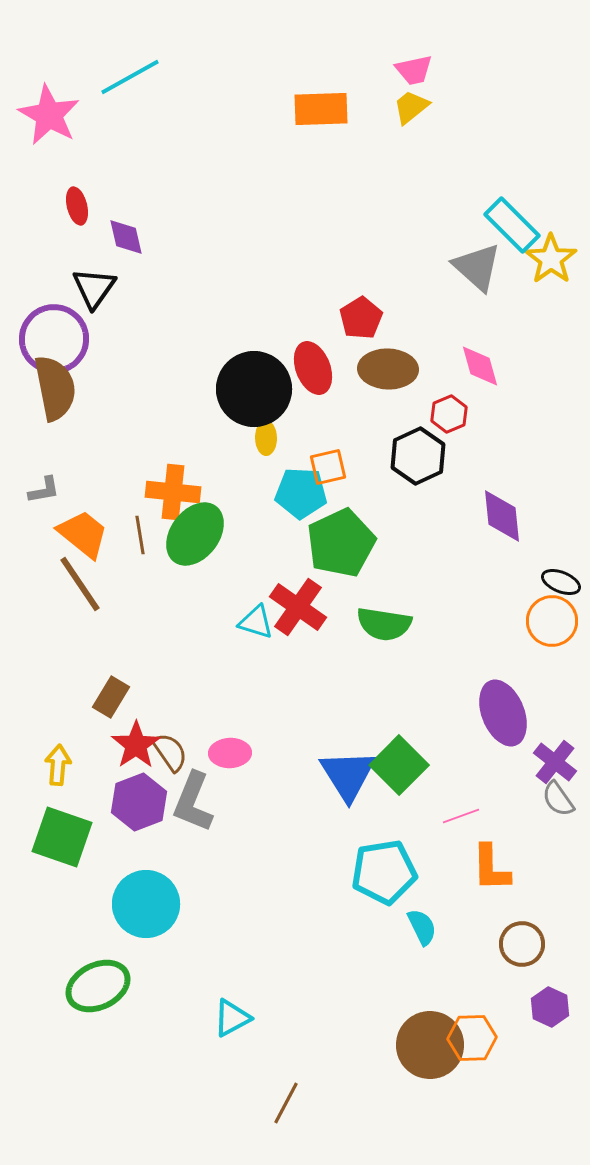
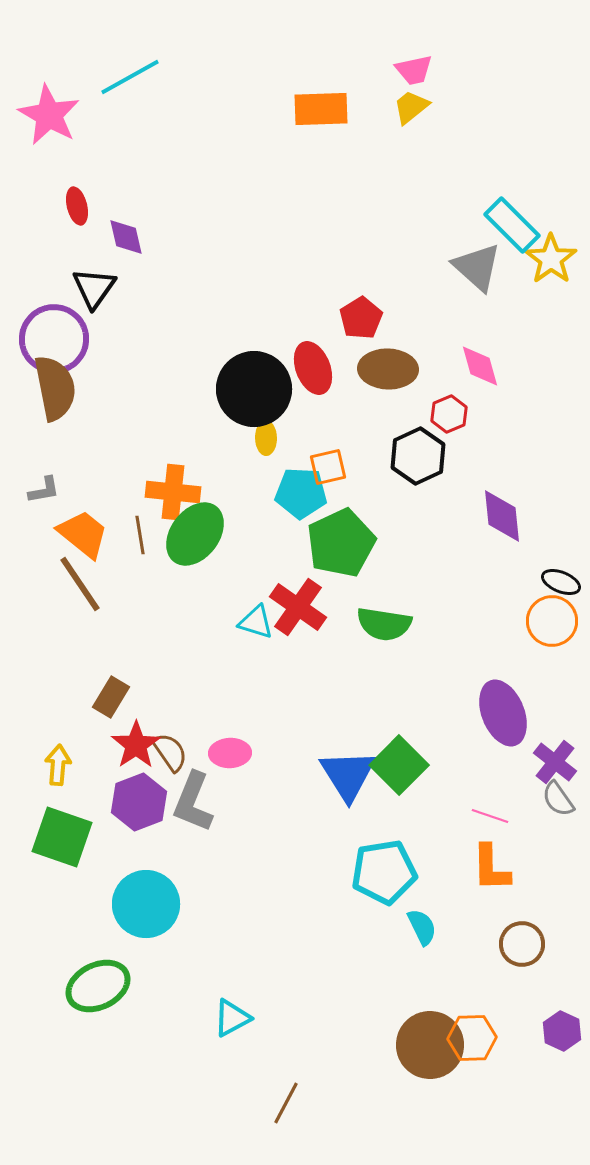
pink line at (461, 816): moved 29 px right; rotated 39 degrees clockwise
purple hexagon at (550, 1007): moved 12 px right, 24 px down
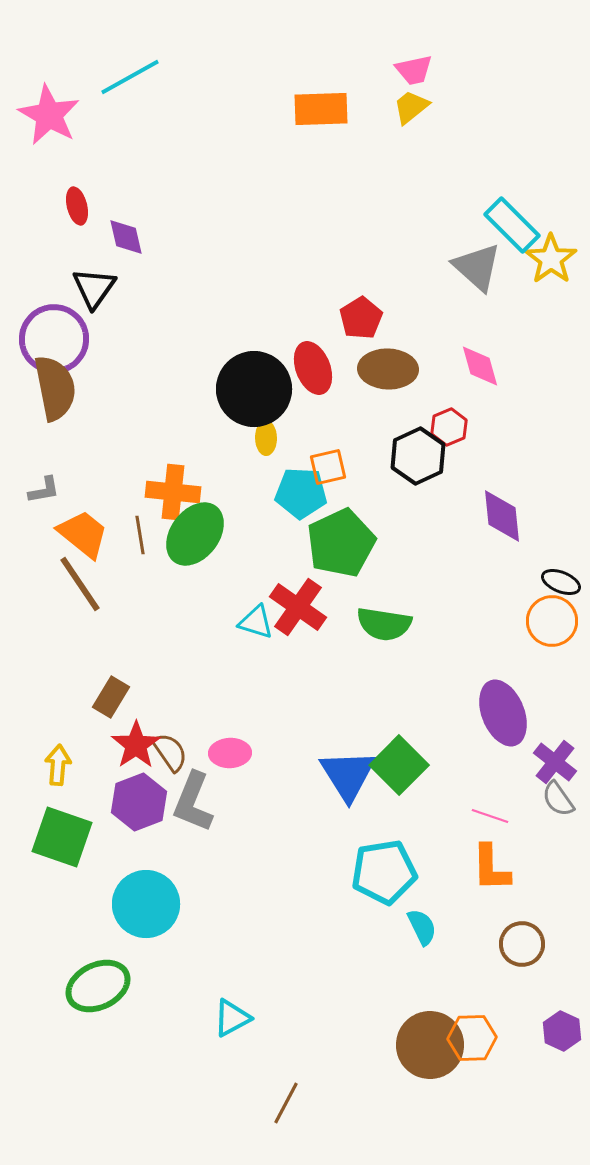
red hexagon at (449, 414): moved 13 px down
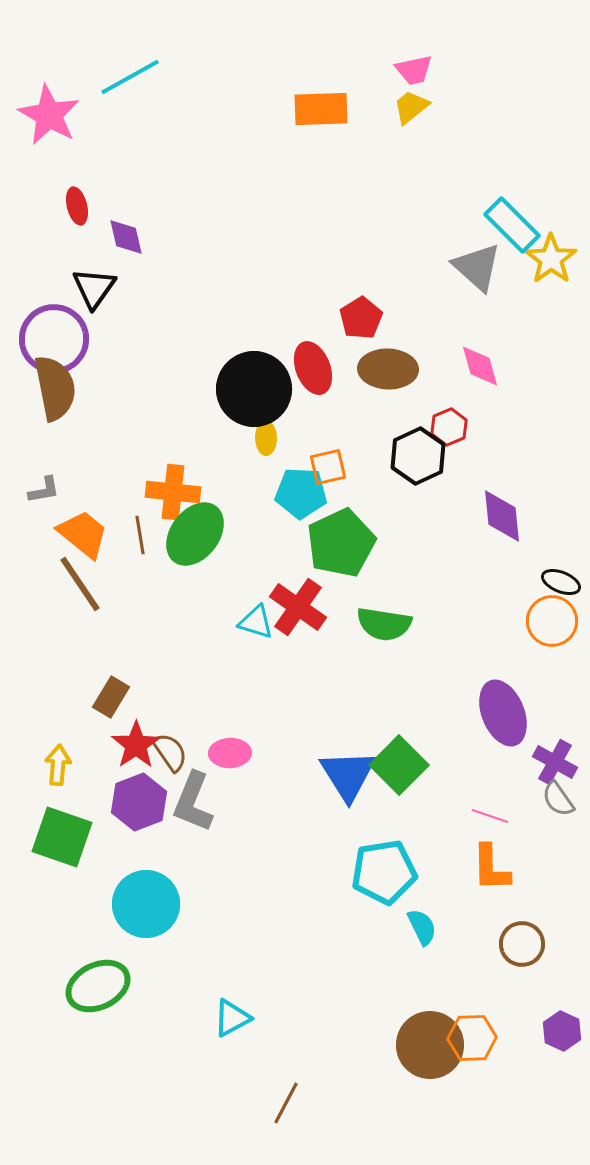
purple cross at (555, 762): rotated 9 degrees counterclockwise
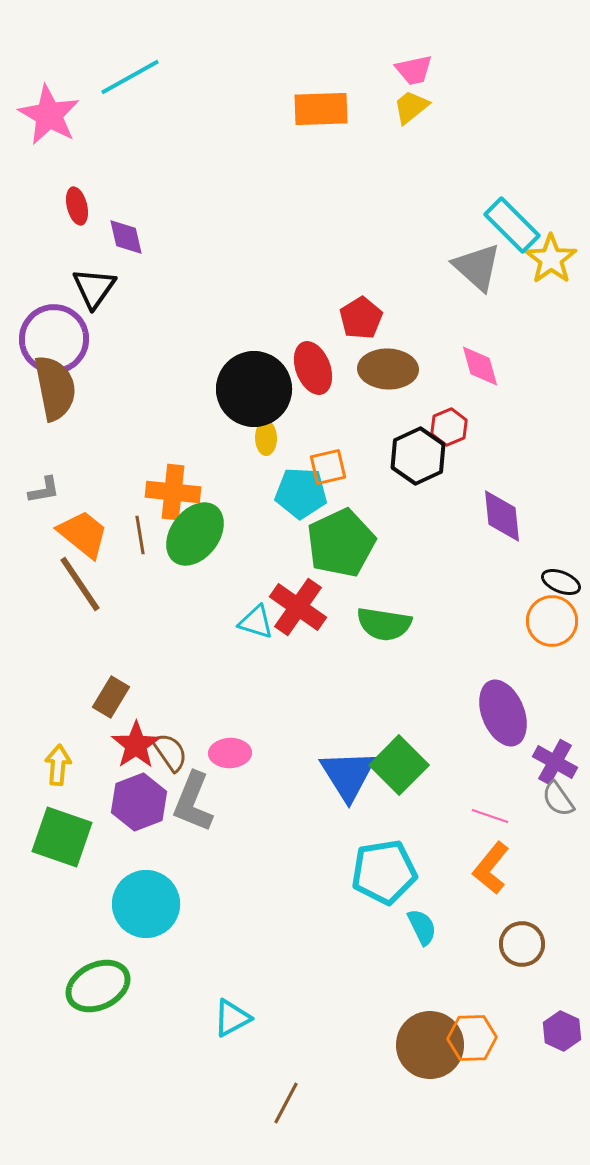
orange L-shape at (491, 868): rotated 40 degrees clockwise
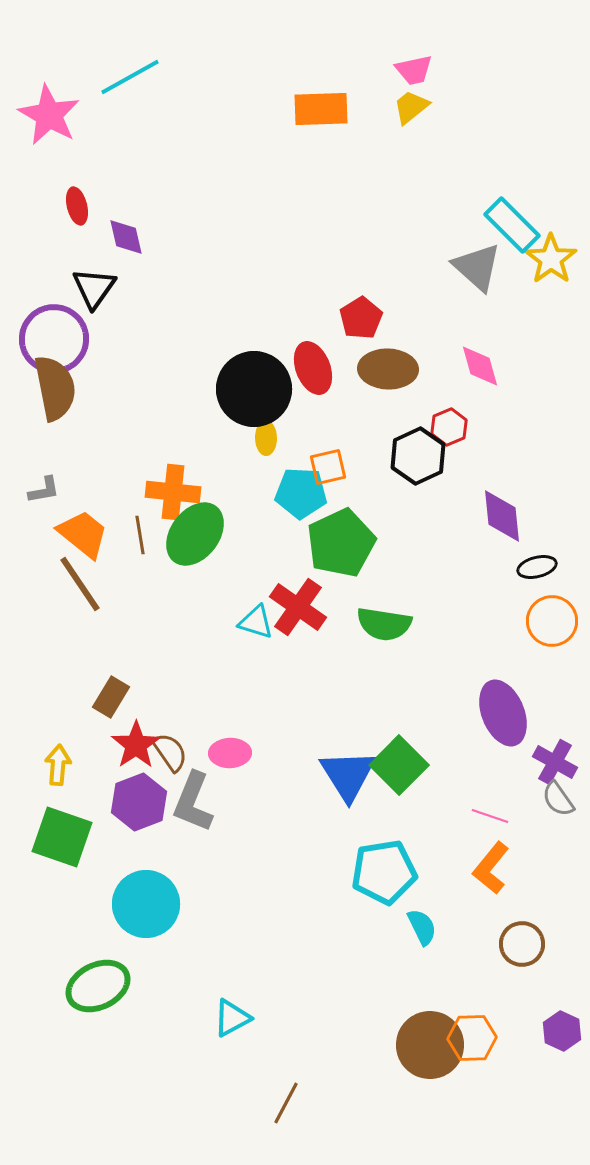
black ellipse at (561, 582): moved 24 px left, 15 px up; rotated 36 degrees counterclockwise
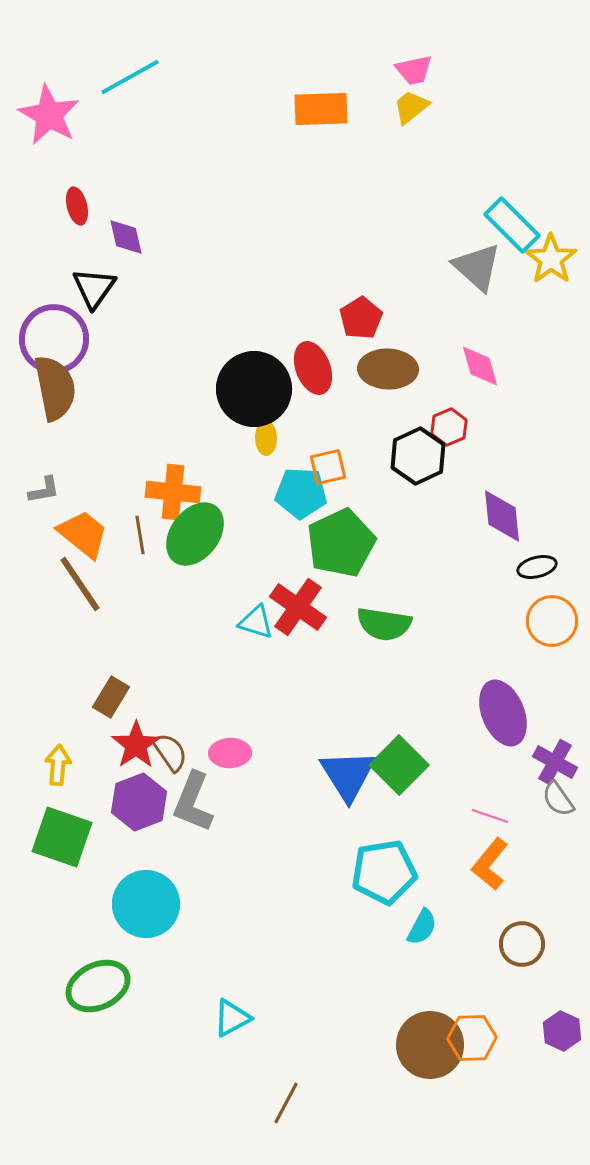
orange L-shape at (491, 868): moved 1 px left, 4 px up
cyan semicircle at (422, 927): rotated 54 degrees clockwise
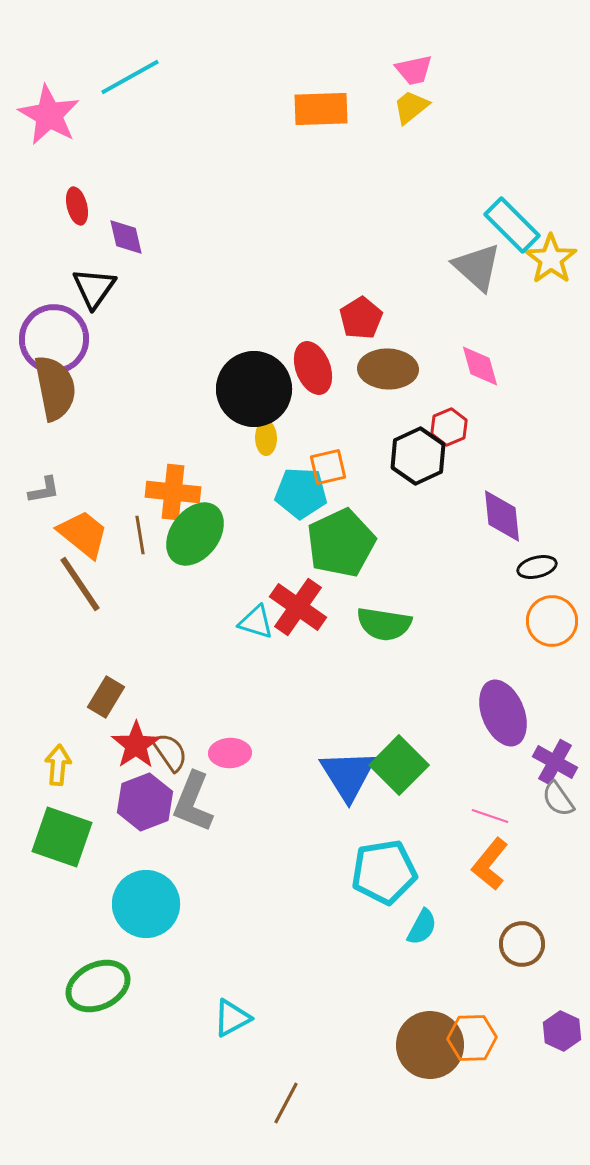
brown rectangle at (111, 697): moved 5 px left
purple hexagon at (139, 802): moved 6 px right
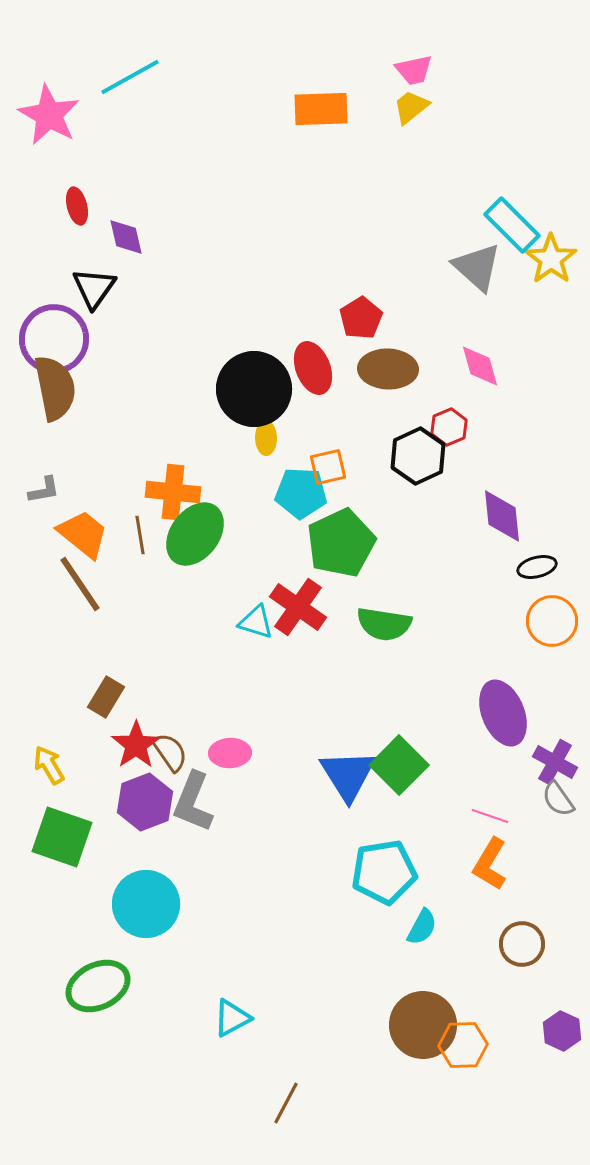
yellow arrow at (58, 765): moved 9 px left; rotated 36 degrees counterclockwise
orange L-shape at (490, 864): rotated 8 degrees counterclockwise
orange hexagon at (472, 1038): moved 9 px left, 7 px down
brown circle at (430, 1045): moved 7 px left, 20 px up
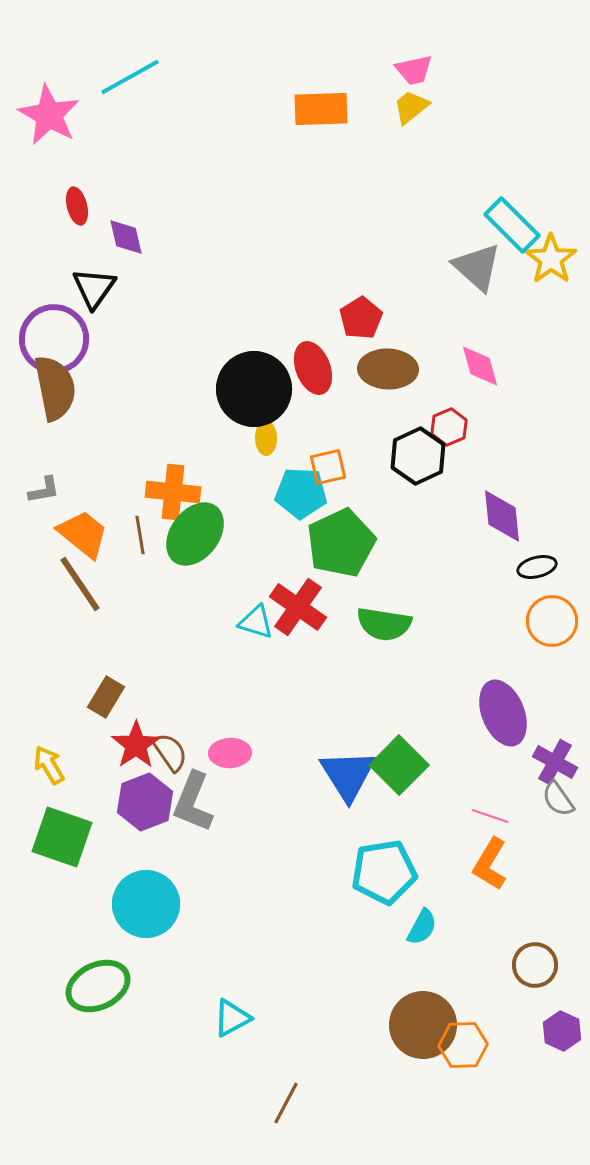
brown circle at (522, 944): moved 13 px right, 21 px down
